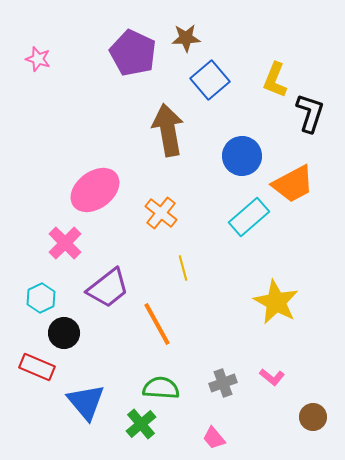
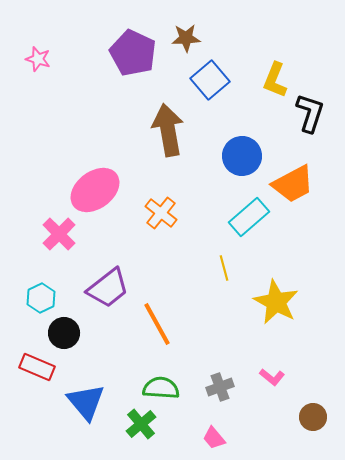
pink cross: moved 6 px left, 9 px up
yellow line: moved 41 px right
gray cross: moved 3 px left, 4 px down
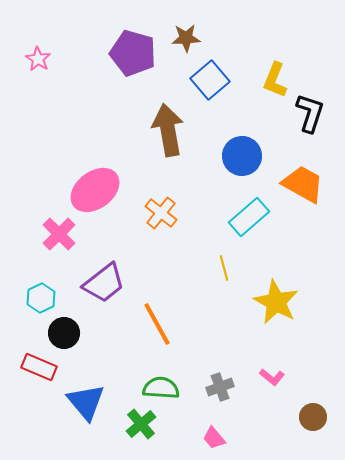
purple pentagon: rotated 9 degrees counterclockwise
pink star: rotated 15 degrees clockwise
orange trapezoid: moved 10 px right; rotated 123 degrees counterclockwise
purple trapezoid: moved 4 px left, 5 px up
red rectangle: moved 2 px right
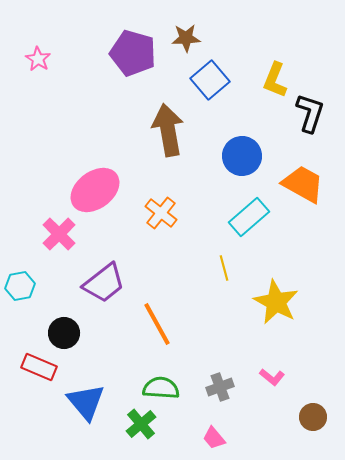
cyan hexagon: moved 21 px left, 12 px up; rotated 16 degrees clockwise
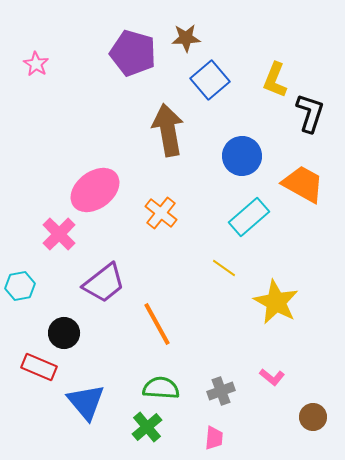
pink star: moved 2 px left, 5 px down
yellow line: rotated 40 degrees counterclockwise
gray cross: moved 1 px right, 4 px down
green cross: moved 6 px right, 3 px down
pink trapezoid: rotated 135 degrees counterclockwise
